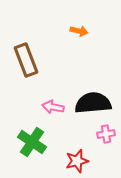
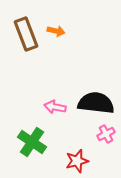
orange arrow: moved 23 px left
brown rectangle: moved 26 px up
black semicircle: moved 3 px right; rotated 12 degrees clockwise
pink arrow: moved 2 px right
pink cross: rotated 18 degrees counterclockwise
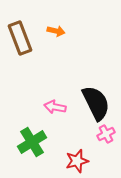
brown rectangle: moved 6 px left, 4 px down
black semicircle: rotated 57 degrees clockwise
green cross: rotated 24 degrees clockwise
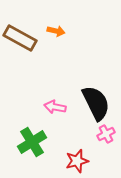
brown rectangle: rotated 40 degrees counterclockwise
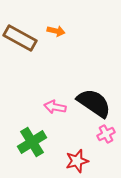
black semicircle: moved 2 px left; rotated 30 degrees counterclockwise
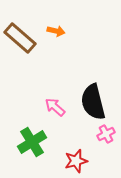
brown rectangle: rotated 12 degrees clockwise
black semicircle: moved 1 px left, 1 px up; rotated 138 degrees counterclockwise
pink arrow: rotated 30 degrees clockwise
red star: moved 1 px left
